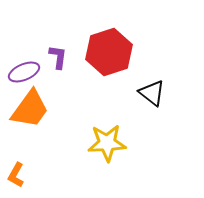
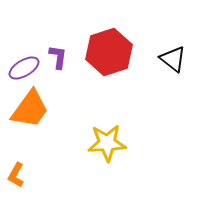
purple ellipse: moved 4 px up; rotated 8 degrees counterclockwise
black triangle: moved 21 px right, 34 px up
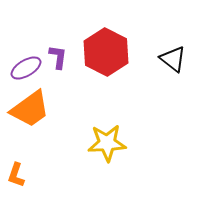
red hexagon: moved 3 px left; rotated 15 degrees counterclockwise
purple ellipse: moved 2 px right
orange trapezoid: rotated 18 degrees clockwise
orange L-shape: rotated 10 degrees counterclockwise
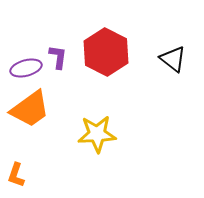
purple ellipse: rotated 16 degrees clockwise
yellow star: moved 10 px left, 9 px up
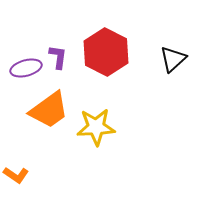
black triangle: rotated 40 degrees clockwise
orange trapezoid: moved 19 px right, 1 px down
yellow star: moved 1 px left, 7 px up
orange L-shape: rotated 75 degrees counterclockwise
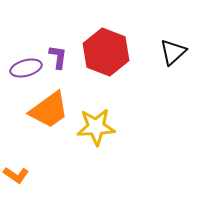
red hexagon: rotated 6 degrees counterclockwise
black triangle: moved 7 px up
